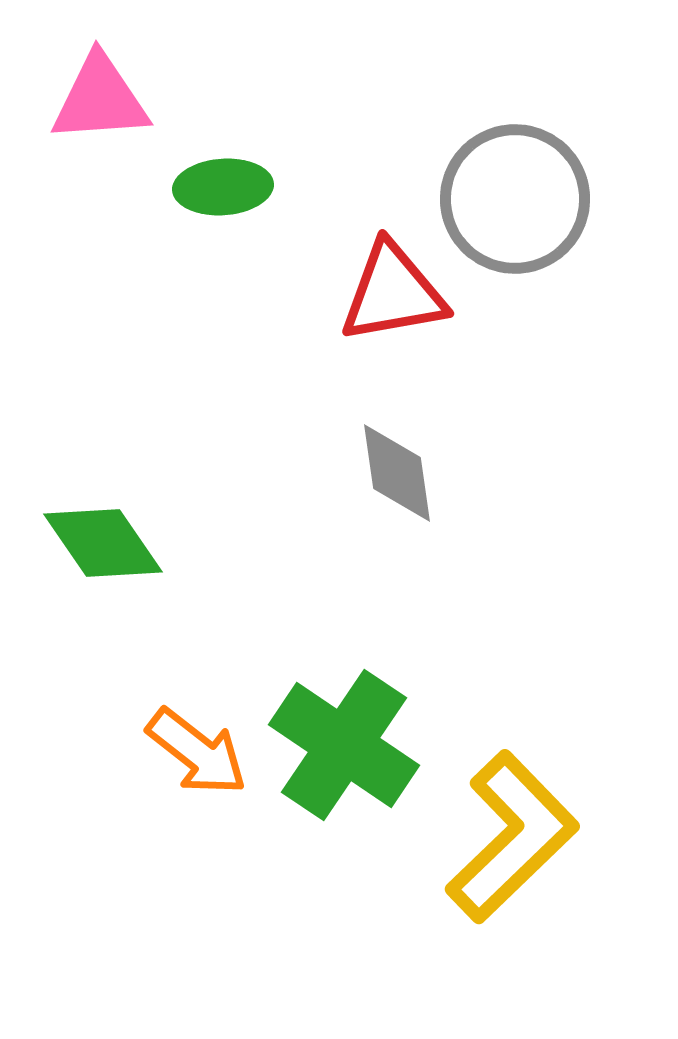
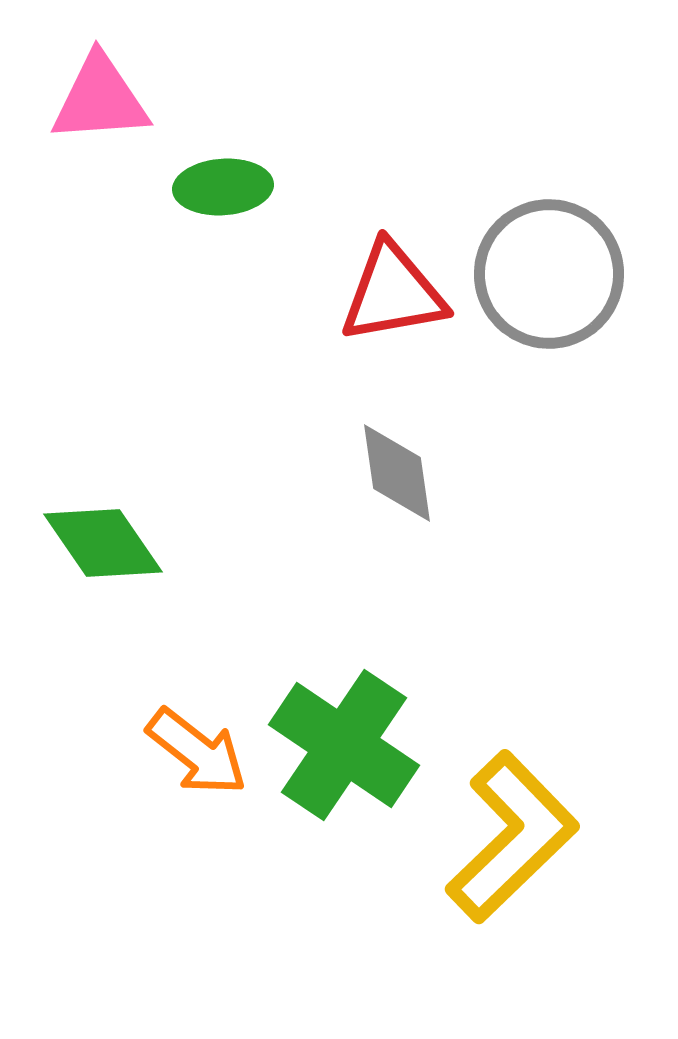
gray circle: moved 34 px right, 75 px down
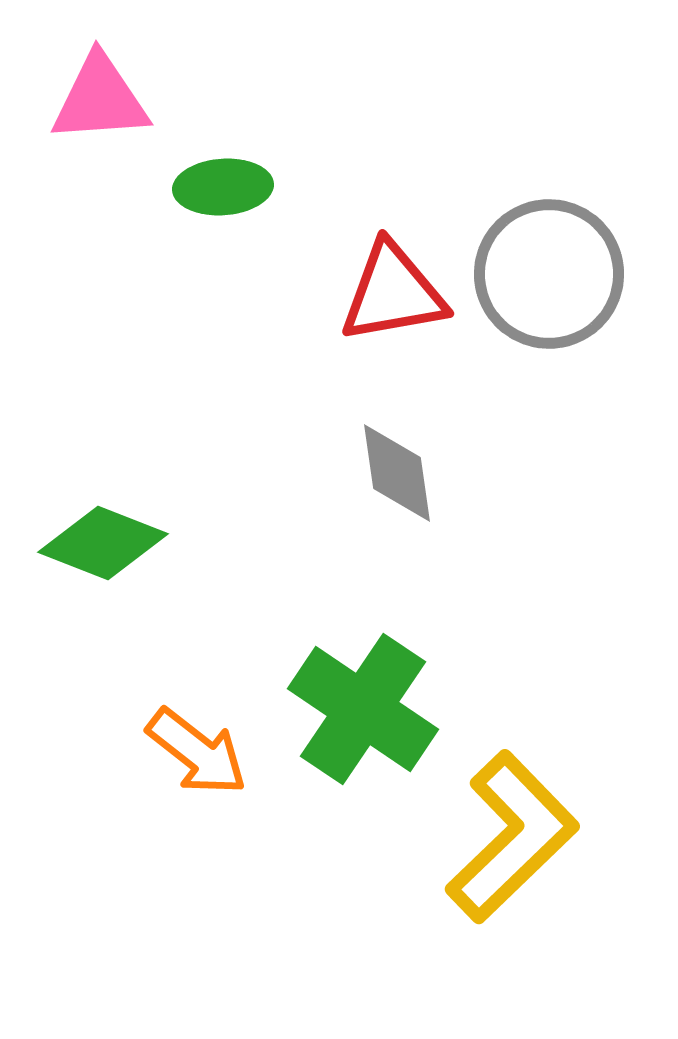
green diamond: rotated 34 degrees counterclockwise
green cross: moved 19 px right, 36 px up
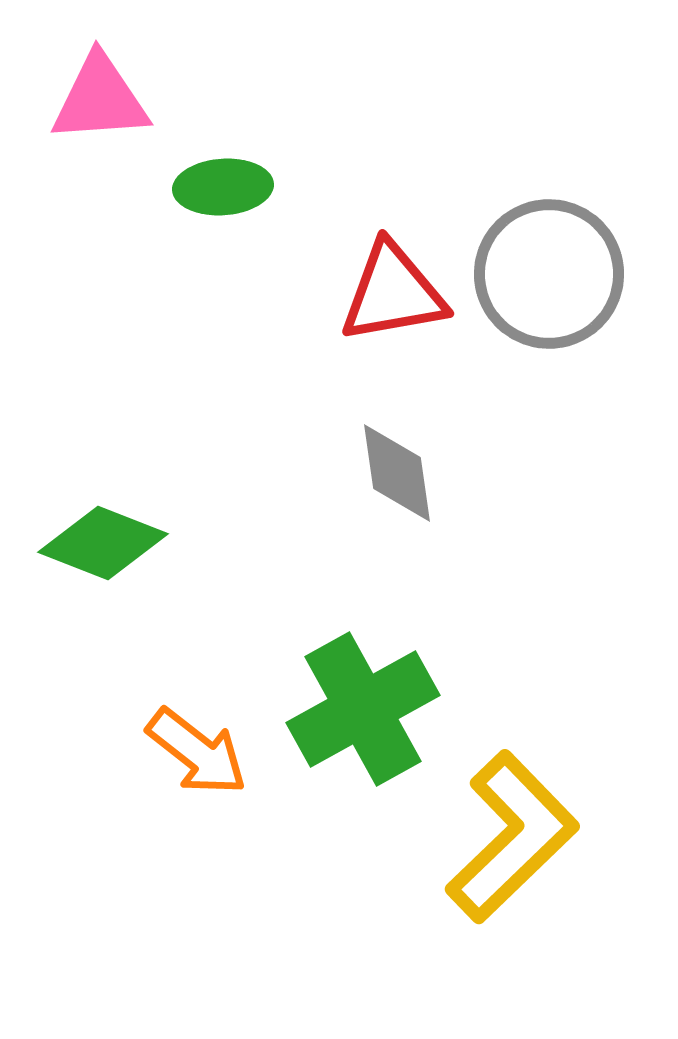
green cross: rotated 27 degrees clockwise
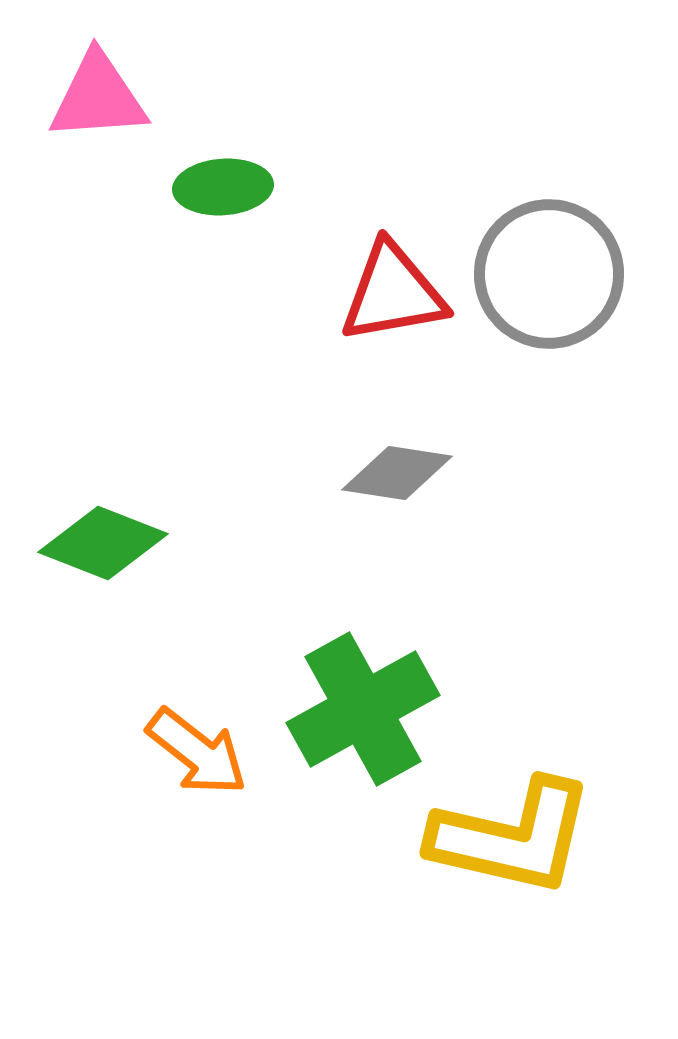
pink triangle: moved 2 px left, 2 px up
gray diamond: rotated 73 degrees counterclockwise
yellow L-shape: rotated 57 degrees clockwise
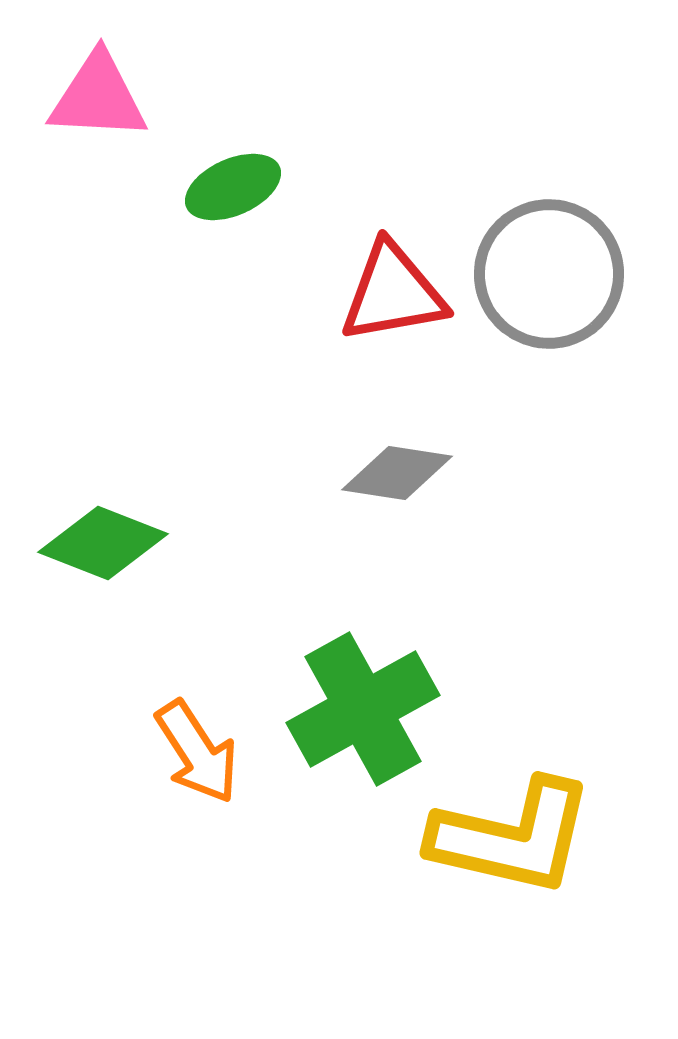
pink triangle: rotated 7 degrees clockwise
green ellipse: moved 10 px right; rotated 20 degrees counterclockwise
orange arrow: rotated 19 degrees clockwise
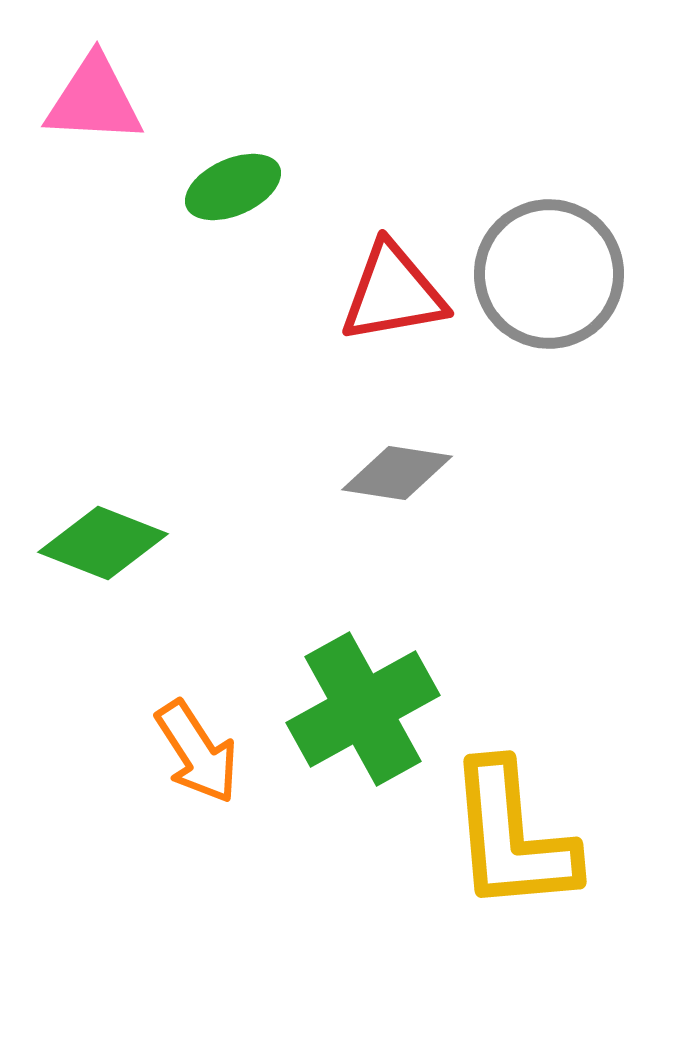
pink triangle: moved 4 px left, 3 px down
yellow L-shape: rotated 72 degrees clockwise
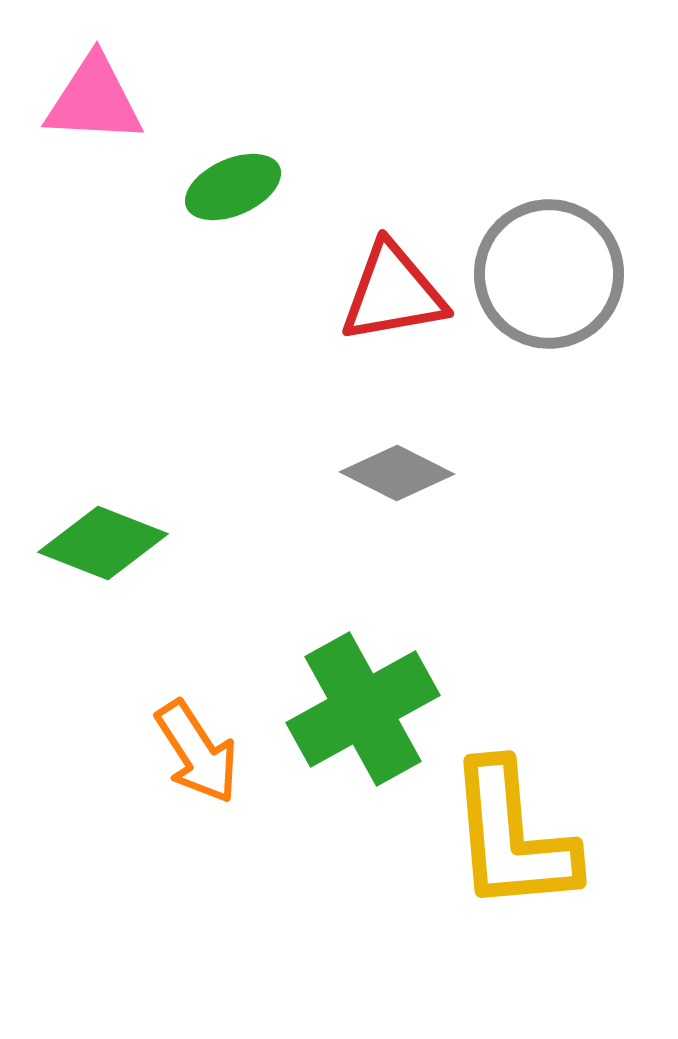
gray diamond: rotated 18 degrees clockwise
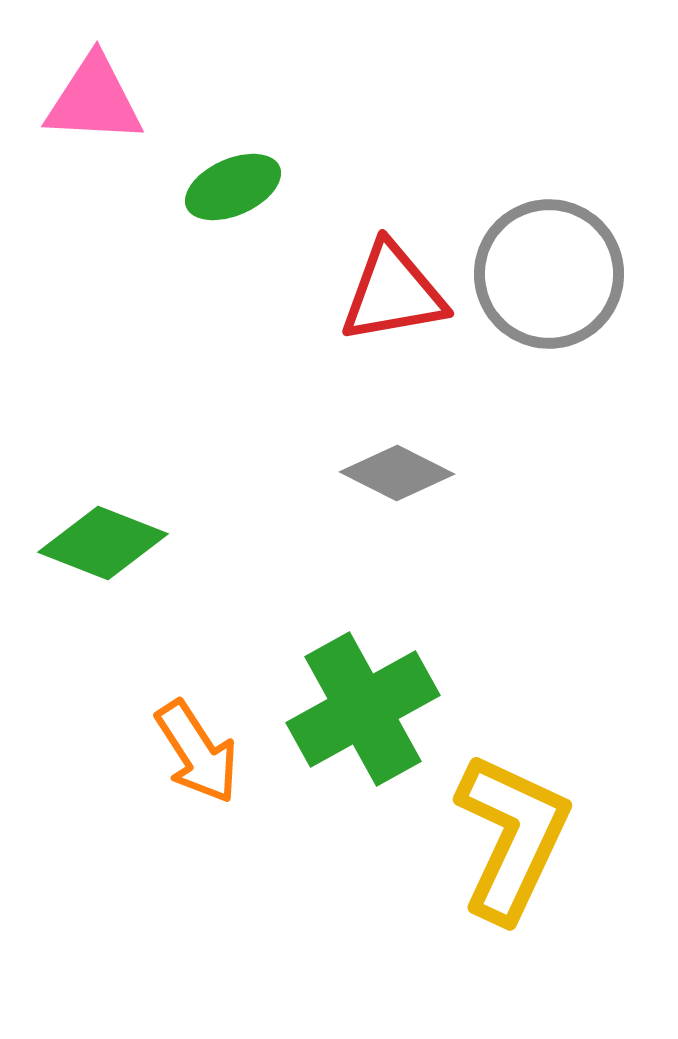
yellow L-shape: rotated 150 degrees counterclockwise
